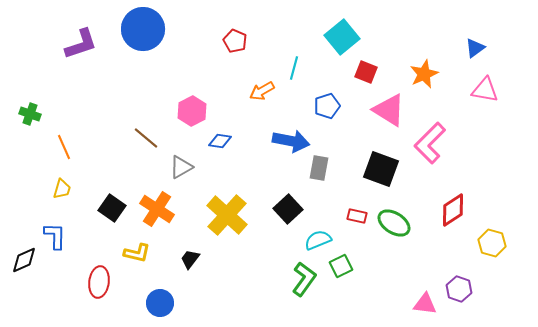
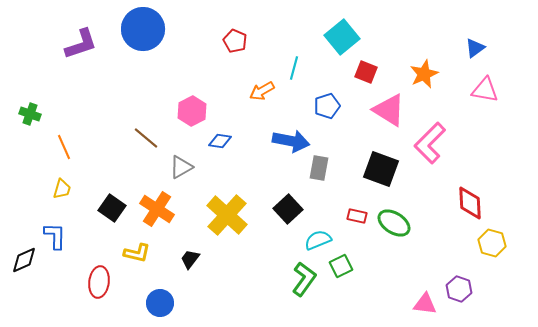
red diamond at (453, 210): moved 17 px right, 7 px up; rotated 60 degrees counterclockwise
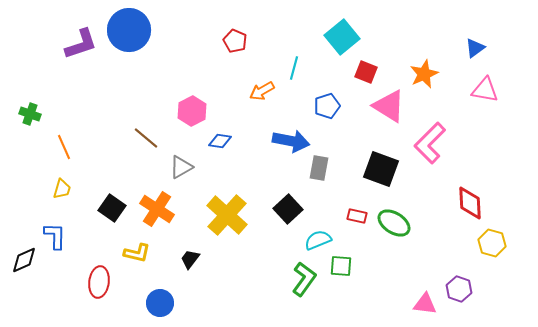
blue circle at (143, 29): moved 14 px left, 1 px down
pink triangle at (389, 110): moved 4 px up
green square at (341, 266): rotated 30 degrees clockwise
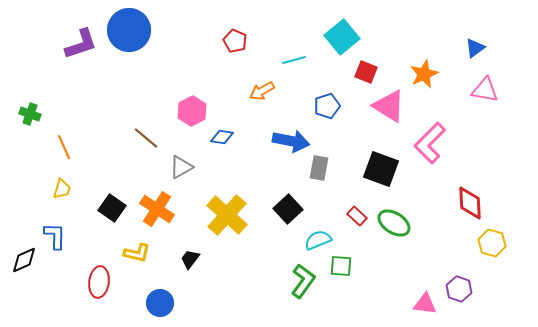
cyan line at (294, 68): moved 8 px up; rotated 60 degrees clockwise
blue diamond at (220, 141): moved 2 px right, 4 px up
red rectangle at (357, 216): rotated 30 degrees clockwise
green L-shape at (304, 279): moved 1 px left, 2 px down
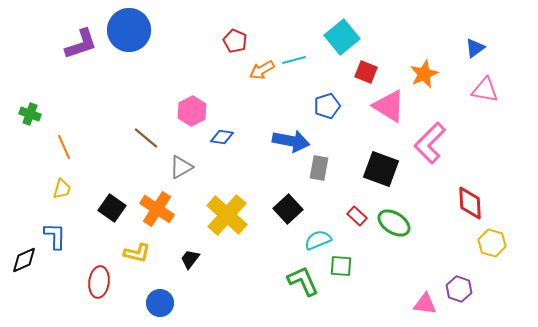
orange arrow at (262, 91): moved 21 px up
green L-shape at (303, 281): rotated 60 degrees counterclockwise
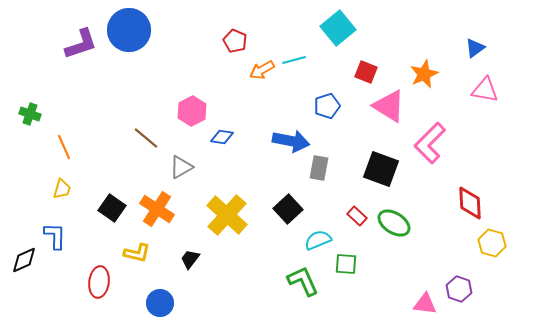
cyan square at (342, 37): moved 4 px left, 9 px up
green square at (341, 266): moved 5 px right, 2 px up
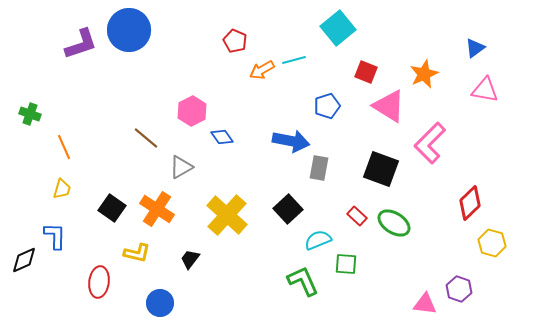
blue diamond at (222, 137): rotated 45 degrees clockwise
red diamond at (470, 203): rotated 48 degrees clockwise
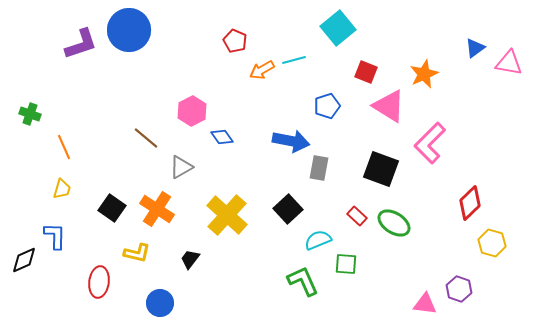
pink triangle at (485, 90): moved 24 px right, 27 px up
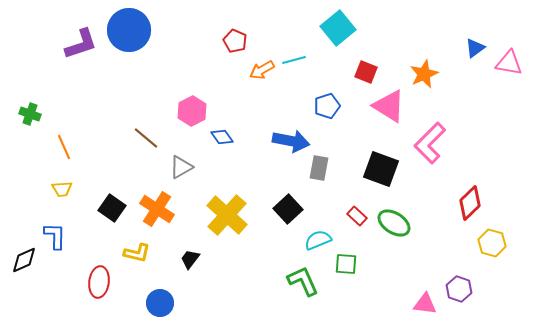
yellow trapezoid at (62, 189): rotated 70 degrees clockwise
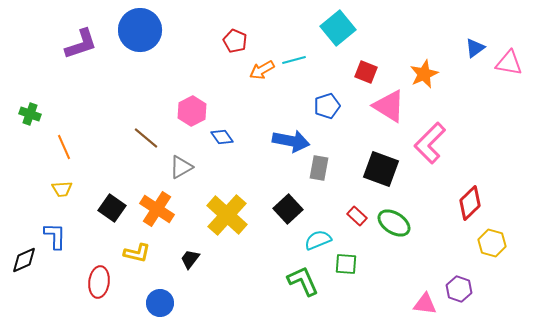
blue circle at (129, 30): moved 11 px right
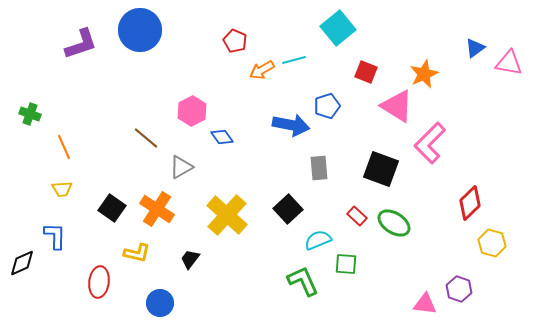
pink triangle at (389, 106): moved 8 px right
blue arrow at (291, 141): moved 16 px up
gray rectangle at (319, 168): rotated 15 degrees counterclockwise
black diamond at (24, 260): moved 2 px left, 3 px down
